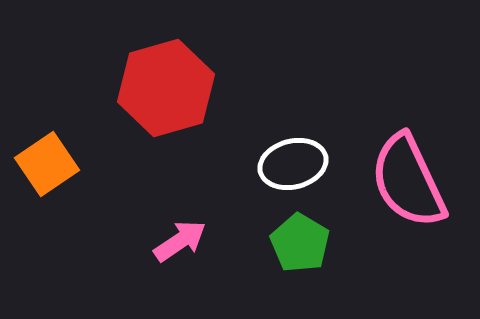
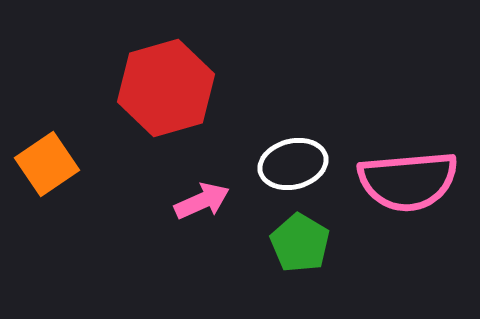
pink semicircle: rotated 70 degrees counterclockwise
pink arrow: moved 22 px right, 40 px up; rotated 10 degrees clockwise
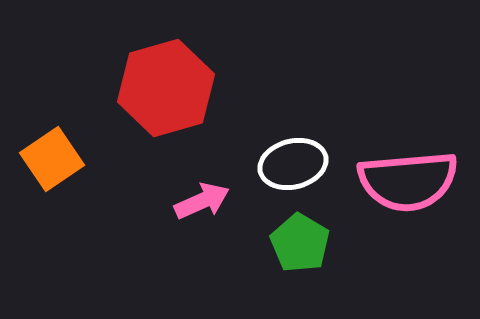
orange square: moved 5 px right, 5 px up
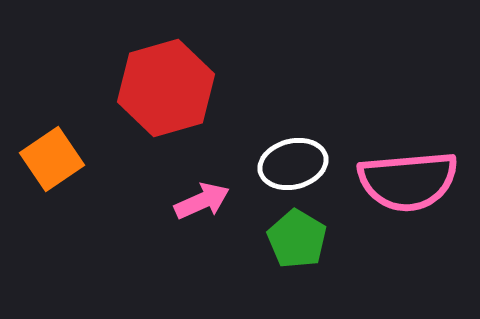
green pentagon: moved 3 px left, 4 px up
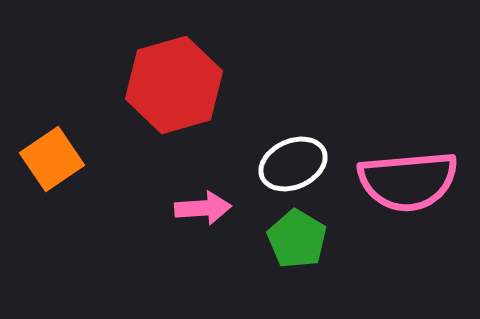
red hexagon: moved 8 px right, 3 px up
white ellipse: rotated 10 degrees counterclockwise
pink arrow: moved 1 px right, 7 px down; rotated 20 degrees clockwise
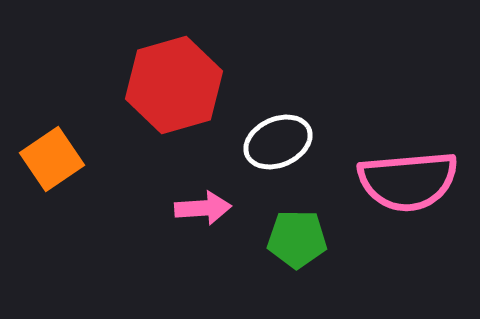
white ellipse: moved 15 px left, 22 px up
green pentagon: rotated 30 degrees counterclockwise
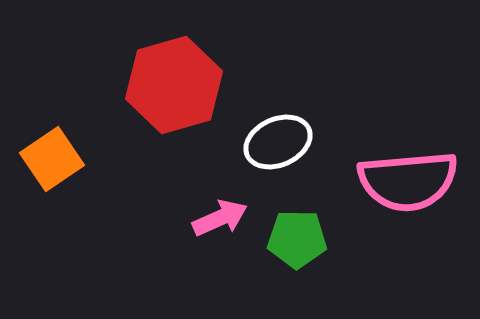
pink arrow: moved 17 px right, 10 px down; rotated 20 degrees counterclockwise
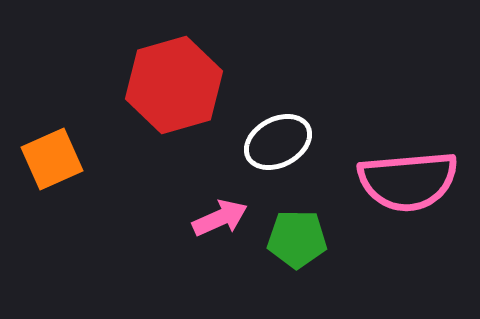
white ellipse: rotated 4 degrees counterclockwise
orange square: rotated 10 degrees clockwise
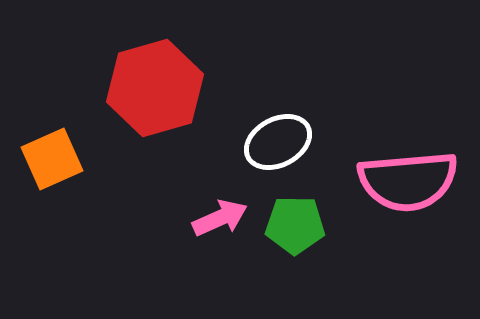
red hexagon: moved 19 px left, 3 px down
green pentagon: moved 2 px left, 14 px up
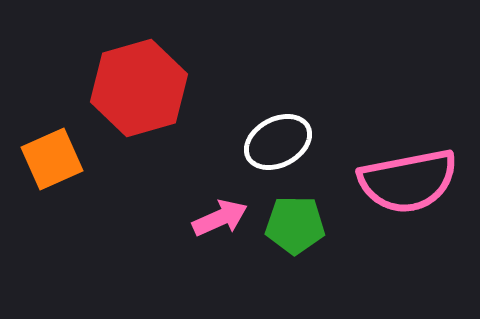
red hexagon: moved 16 px left
pink semicircle: rotated 6 degrees counterclockwise
